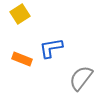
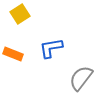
orange rectangle: moved 9 px left, 5 px up
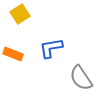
gray semicircle: rotated 72 degrees counterclockwise
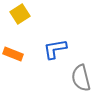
blue L-shape: moved 4 px right, 1 px down
gray semicircle: rotated 20 degrees clockwise
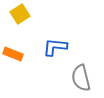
blue L-shape: moved 2 px up; rotated 15 degrees clockwise
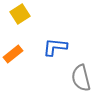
orange rectangle: rotated 60 degrees counterclockwise
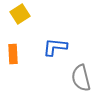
orange rectangle: rotated 54 degrees counterclockwise
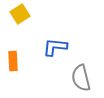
orange rectangle: moved 7 px down
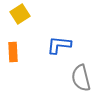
blue L-shape: moved 4 px right, 2 px up
orange rectangle: moved 9 px up
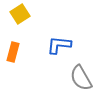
orange rectangle: rotated 18 degrees clockwise
gray semicircle: rotated 16 degrees counterclockwise
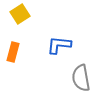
gray semicircle: rotated 20 degrees clockwise
